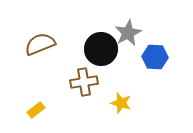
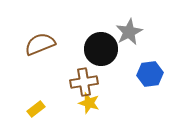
gray star: moved 1 px right, 1 px up
blue hexagon: moved 5 px left, 17 px down; rotated 10 degrees counterclockwise
yellow star: moved 32 px left
yellow rectangle: moved 1 px up
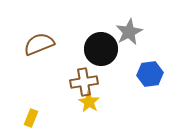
brown semicircle: moved 1 px left
yellow star: moved 1 px up; rotated 15 degrees clockwise
yellow rectangle: moved 5 px left, 9 px down; rotated 30 degrees counterclockwise
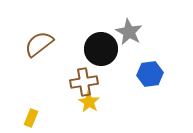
gray star: rotated 16 degrees counterclockwise
brown semicircle: rotated 16 degrees counterclockwise
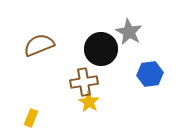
brown semicircle: moved 1 px down; rotated 16 degrees clockwise
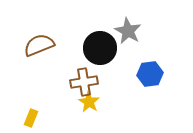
gray star: moved 1 px left, 1 px up
black circle: moved 1 px left, 1 px up
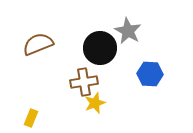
brown semicircle: moved 1 px left, 1 px up
blue hexagon: rotated 10 degrees clockwise
yellow star: moved 6 px right, 1 px down; rotated 20 degrees clockwise
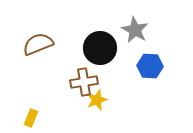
gray star: moved 7 px right, 1 px up
blue hexagon: moved 8 px up
yellow star: moved 2 px right, 3 px up
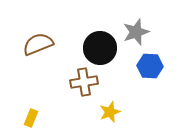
gray star: moved 1 px right, 2 px down; rotated 24 degrees clockwise
yellow star: moved 13 px right, 12 px down
